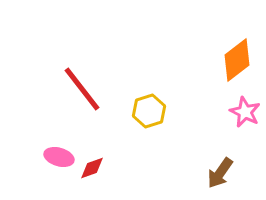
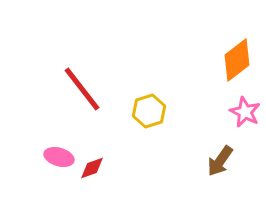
brown arrow: moved 12 px up
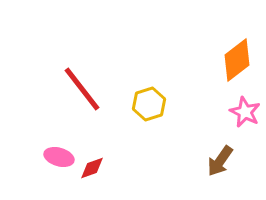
yellow hexagon: moved 7 px up
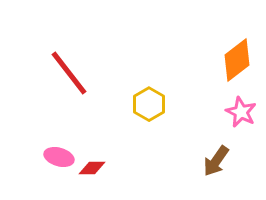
red line: moved 13 px left, 16 px up
yellow hexagon: rotated 12 degrees counterclockwise
pink star: moved 4 px left
brown arrow: moved 4 px left
red diamond: rotated 20 degrees clockwise
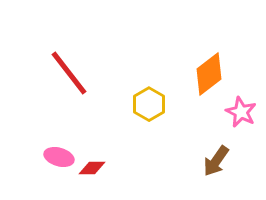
orange diamond: moved 28 px left, 14 px down
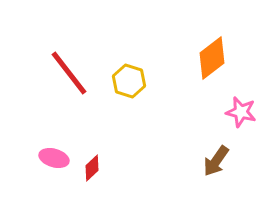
orange diamond: moved 3 px right, 16 px up
yellow hexagon: moved 20 px left, 23 px up; rotated 12 degrees counterclockwise
pink star: rotated 12 degrees counterclockwise
pink ellipse: moved 5 px left, 1 px down
red diamond: rotated 44 degrees counterclockwise
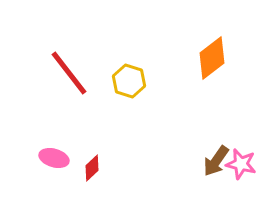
pink star: moved 52 px down
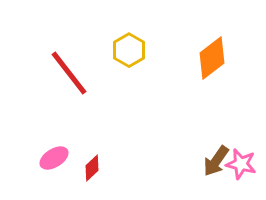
yellow hexagon: moved 31 px up; rotated 12 degrees clockwise
pink ellipse: rotated 48 degrees counterclockwise
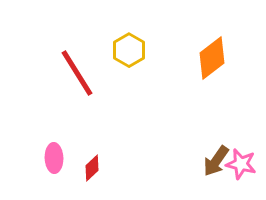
red line: moved 8 px right; rotated 6 degrees clockwise
pink ellipse: rotated 60 degrees counterclockwise
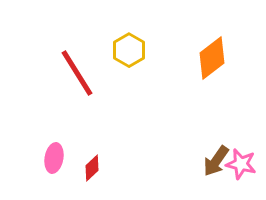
pink ellipse: rotated 12 degrees clockwise
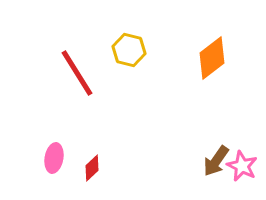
yellow hexagon: rotated 16 degrees counterclockwise
pink star: moved 1 px right, 2 px down; rotated 12 degrees clockwise
